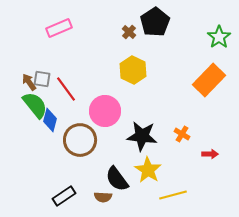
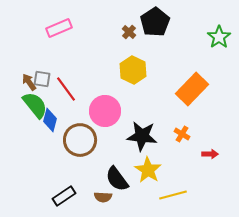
orange rectangle: moved 17 px left, 9 px down
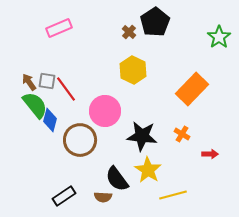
gray square: moved 5 px right, 2 px down
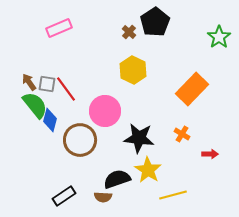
gray square: moved 3 px down
black star: moved 3 px left, 2 px down
black semicircle: rotated 108 degrees clockwise
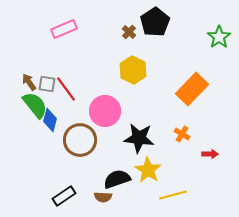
pink rectangle: moved 5 px right, 1 px down
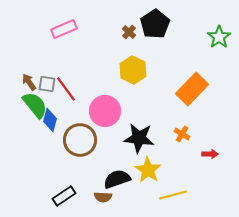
black pentagon: moved 2 px down
